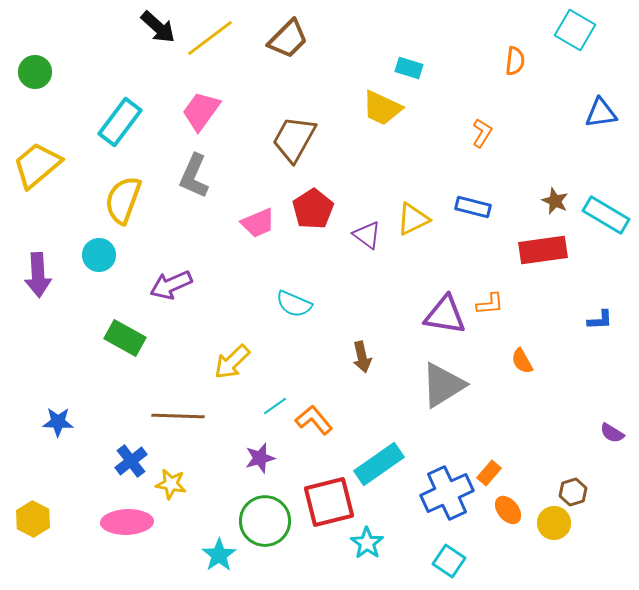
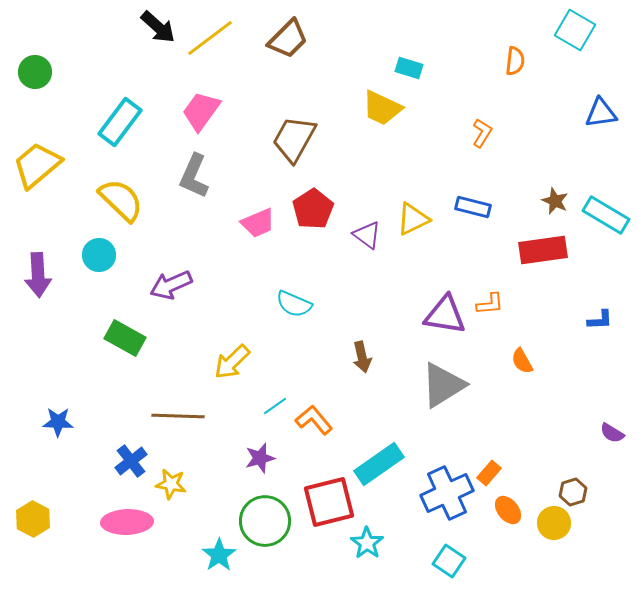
yellow semicircle at (123, 200): moved 2 px left; rotated 114 degrees clockwise
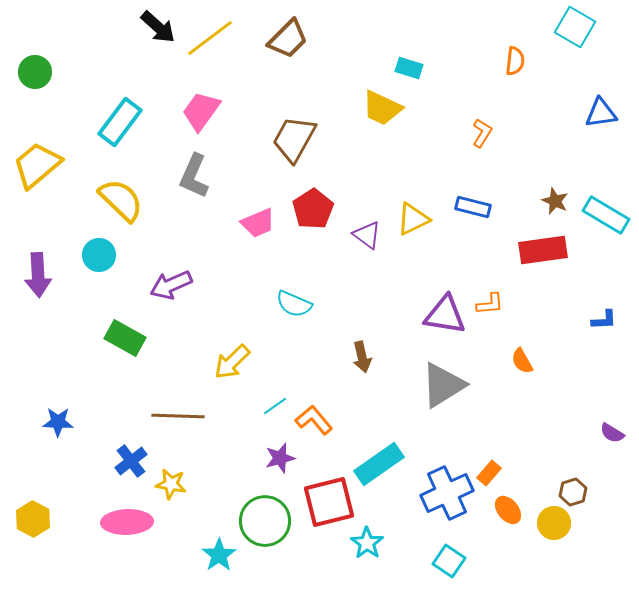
cyan square at (575, 30): moved 3 px up
blue L-shape at (600, 320): moved 4 px right
purple star at (260, 458): moved 20 px right
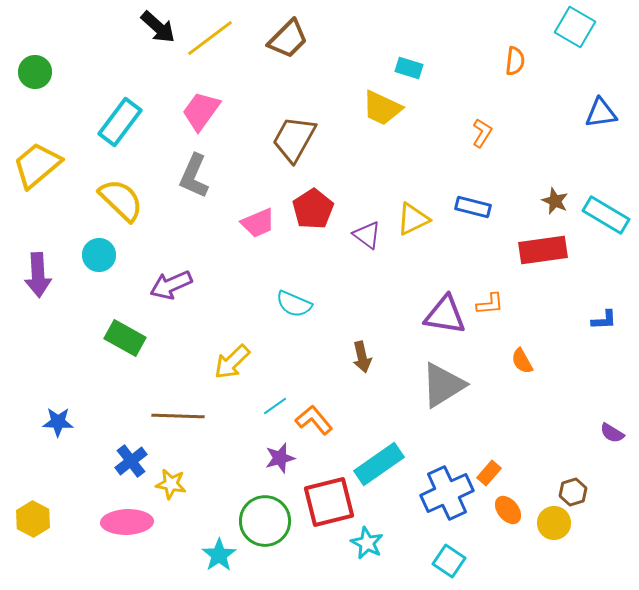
cyan star at (367, 543): rotated 8 degrees counterclockwise
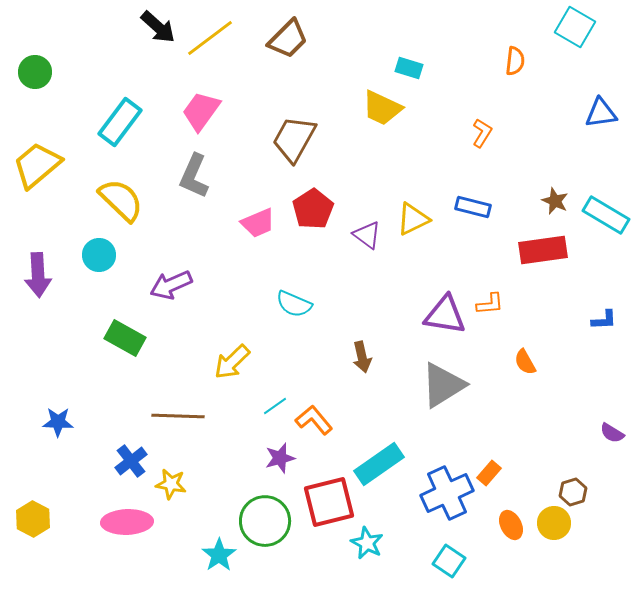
orange semicircle at (522, 361): moved 3 px right, 1 px down
orange ellipse at (508, 510): moved 3 px right, 15 px down; rotated 12 degrees clockwise
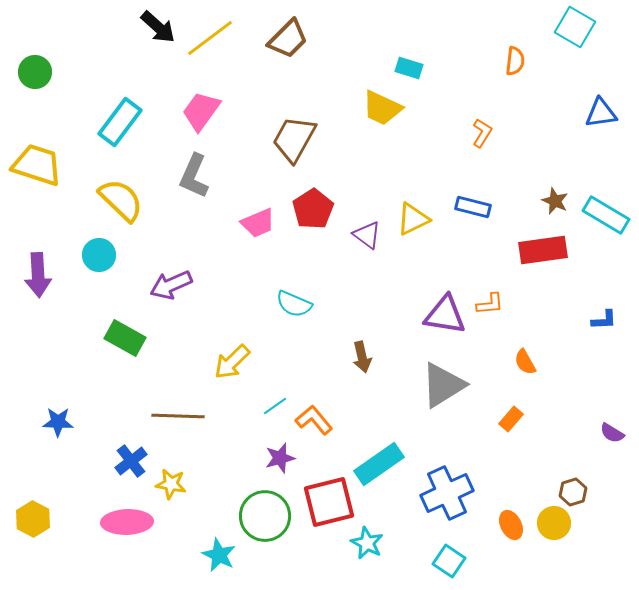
yellow trapezoid at (37, 165): rotated 58 degrees clockwise
orange rectangle at (489, 473): moved 22 px right, 54 px up
green circle at (265, 521): moved 5 px up
cyan star at (219, 555): rotated 12 degrees counterclockwise
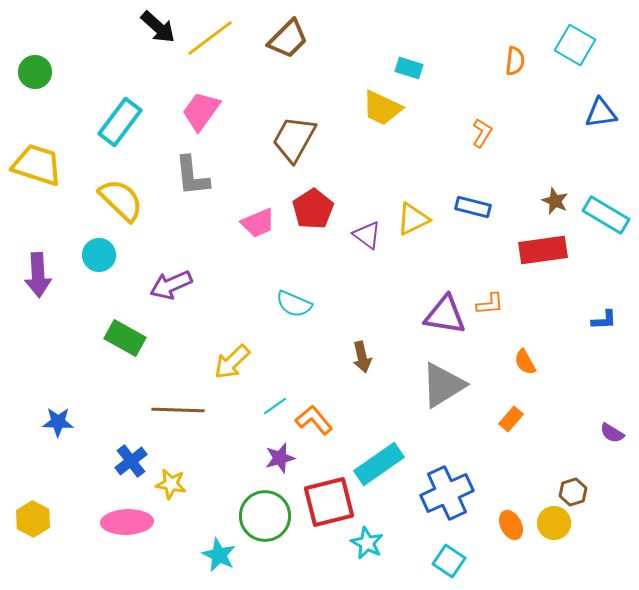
cyan square at (575, 27): moved 18 px down
gray L-shape at (194, 176): moved 2 px left; rotated 30 degrees counterclockwise
brown line at (178, 416): moved 6 px up
